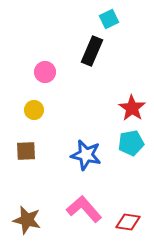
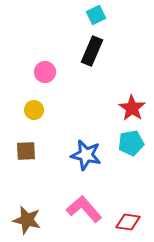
cyan square: moved 13 px left, 4 px up
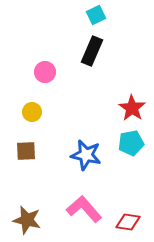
yellow circle: moved 2 px left, 2 px down
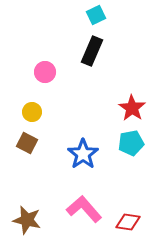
brown square: moved 1 px right, 8 px up; rotated 30 degrees clockwise
blue star: moved 3 px left, 1 px up; rotated 24 degrees clockwise
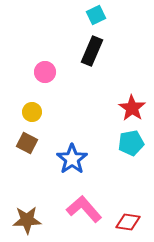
blue star: moved 11 px left, 5 px down
brown star: rotated 16 degrees counterclockwise
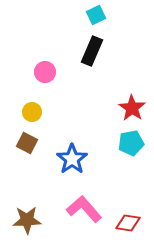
red diamond: moved 1 px down
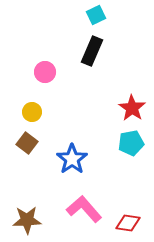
brown square: rotated 10 degrees clockwise
